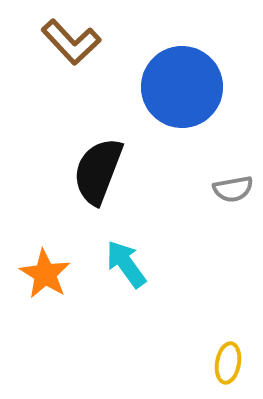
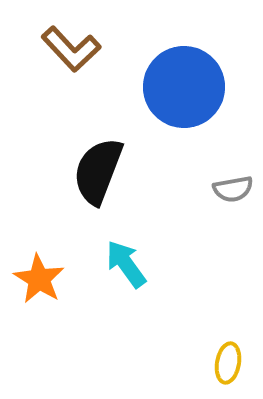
brown L-shape: moved 7 px down
blue circle: moved 2 px right
orange star: moved 6 px left, 5 px down
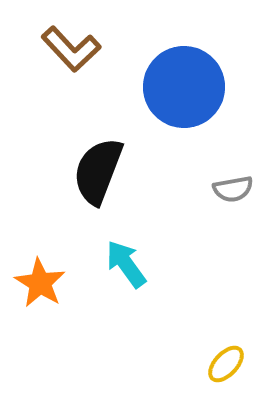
orange star: moved 1 px right, 4 px down
yellow ellipse: moved 2 px left, 1 px down; rotated 33 degrees clockwise
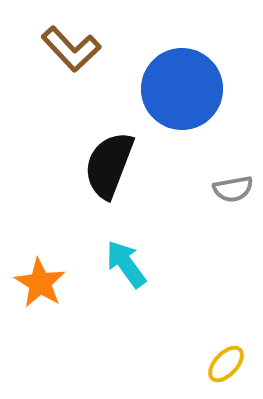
blue circle: moved 2 px left, 2 px down
black semicircle: moved 11 px right, 6 px up
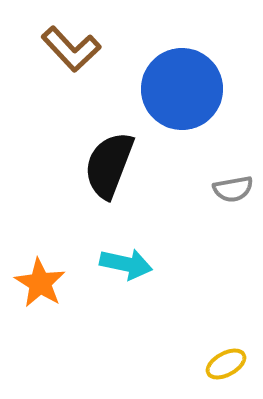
cyan arrow: rotated 138 degrees clockwise
yellow ellipse: rotated 18 degrees clockwise
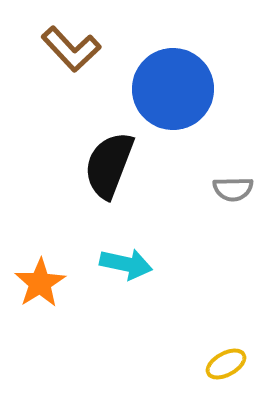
blue circle: moved 9 px left
gray semicircle: rotated 9 degrees clockwise
orange star: rotated 9 degrees clockwise
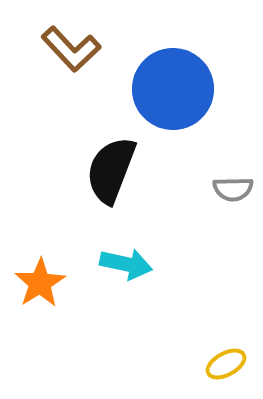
black semicircle: moved 2 px right, 5 px down
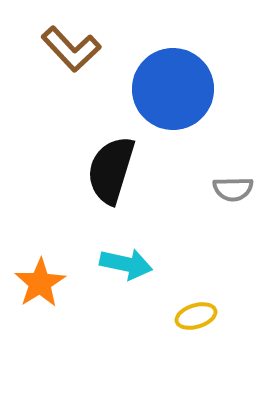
black semicircle: rotated 4 degrees counterclockwise
yellow ellipse: moved 30 px left, 48 px up; rotated 12 degrees clockwise
